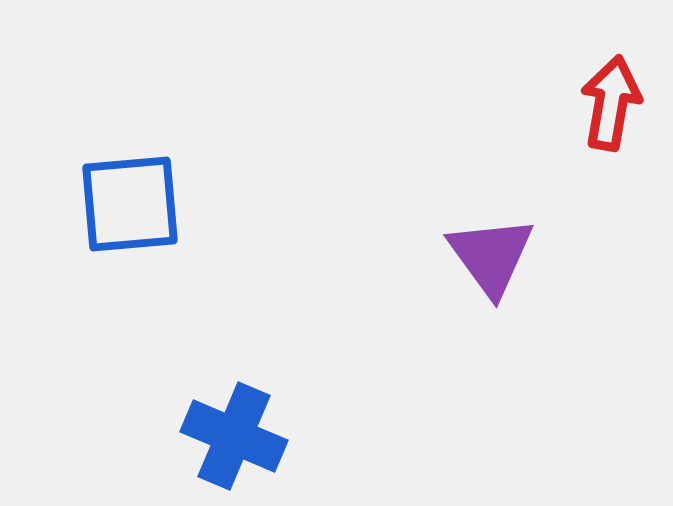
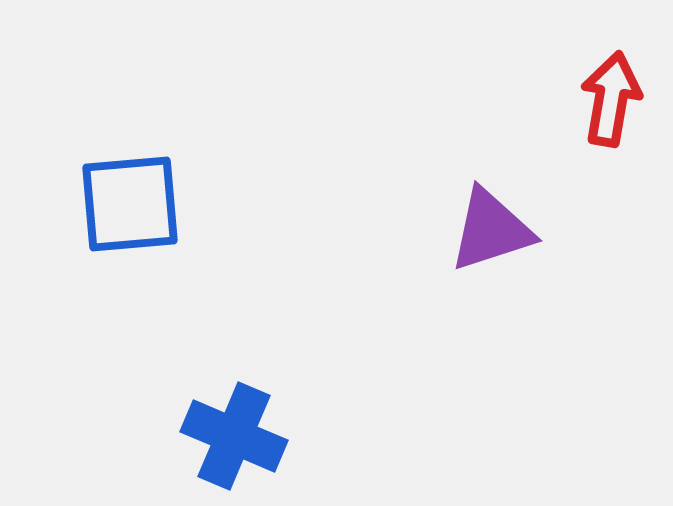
red arrow: moved 4 px up
purple triangle: moved 26 px up; rotated 48 degrees clockwise
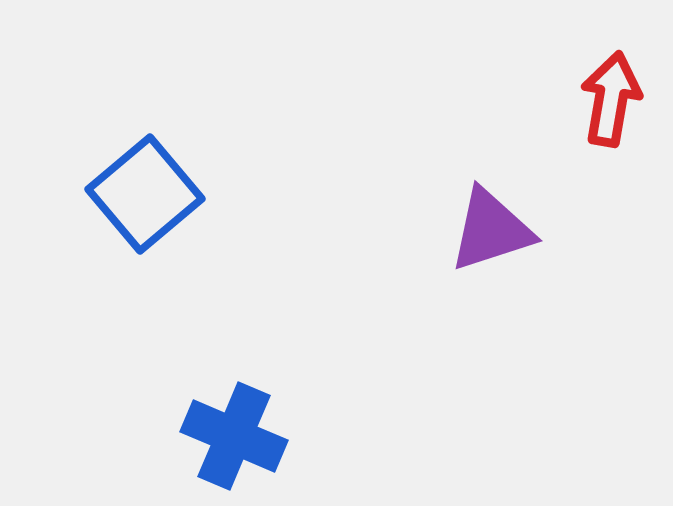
blue square: moved 15 px right, 10 px up; rotated 35 degrees counterclockwise
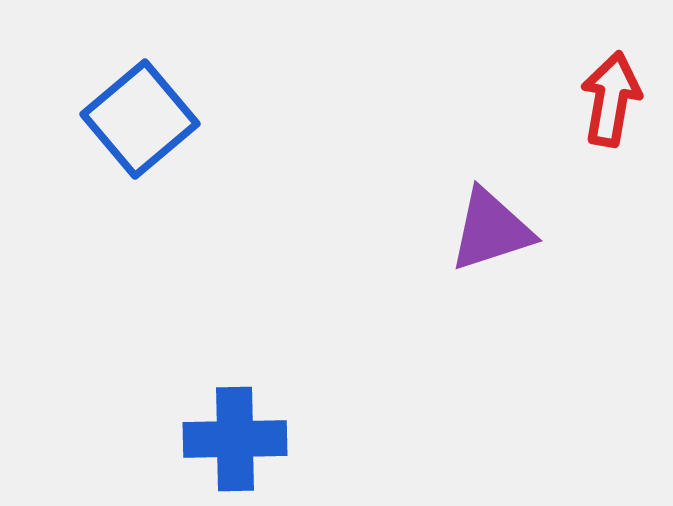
blue square: moved 5 px left, 75 px up
blue cross: moved 1 px right, 3 px down; rotated 24 degrees counterclockwise
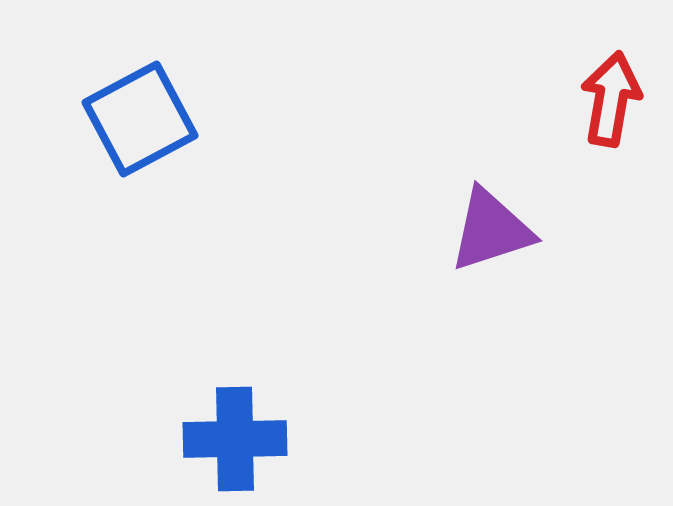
blue square: rotated 12 degrees clockwise
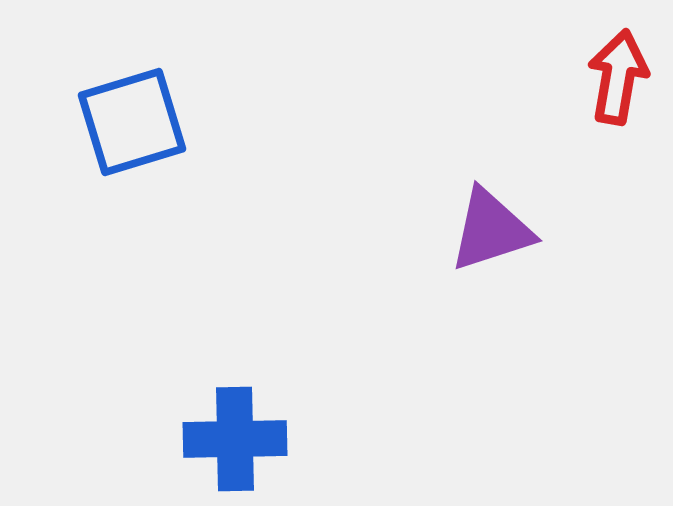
red arrow: moved 7 px right, 22 px up
blue square: moved 8 px left, 3 px down; rotated 11 degrees clockwise
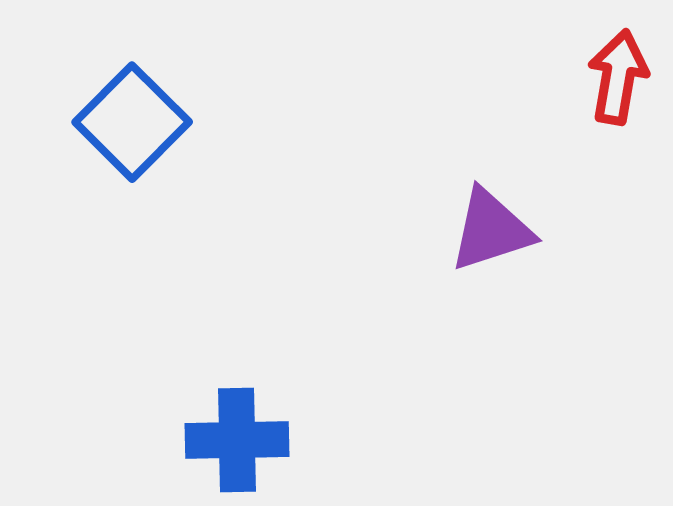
blue square: rotated 28 degrees counterclockwise
blue cross: moved 2 px right, 1 px down
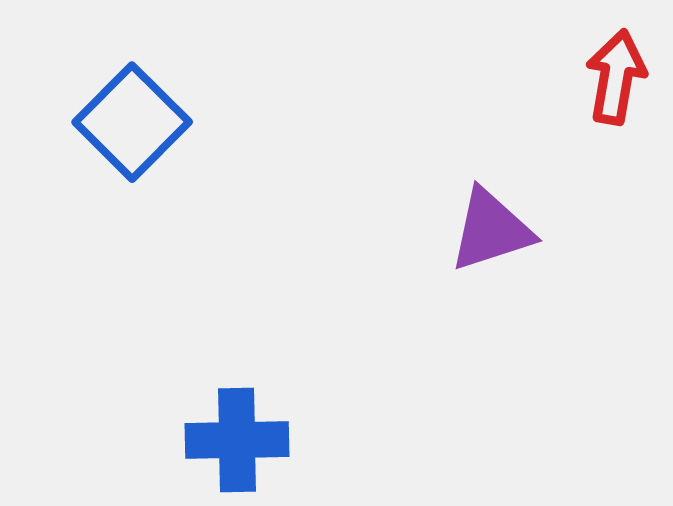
red arrow: moved 2 px left
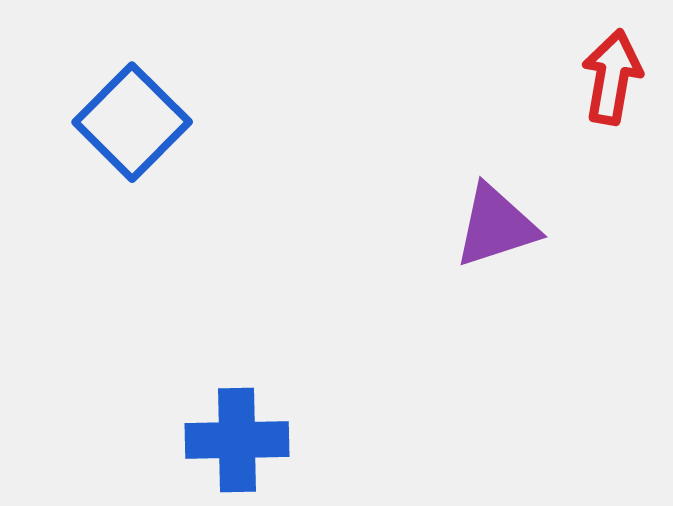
red arrow: moved 4 px left
purple triangle: moved 5 px right, 4 px up
